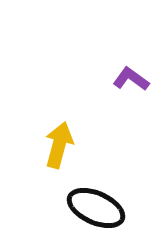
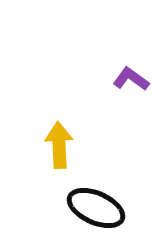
yellow arrow: rotated 18 degrees counterclockwise
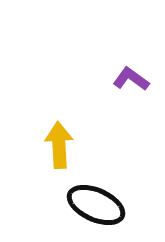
black ellipse: moved 3 px up
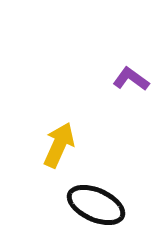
yellow arrow: rotated 27 degrees clockwise
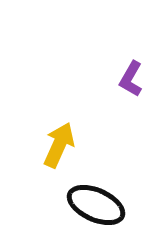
purple L-shape: rotated 96 degrees counterclockwise
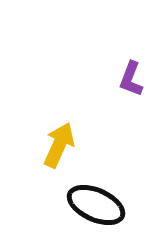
purple L-shape: rotated 9 degrees counterclockwise
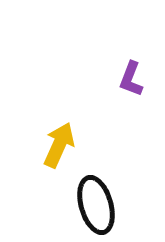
black ellipse: rotated 50 degrees clockwise
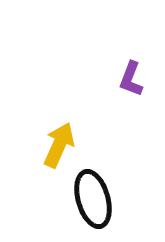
black ellipse: moved 3 px left, 6 px up
